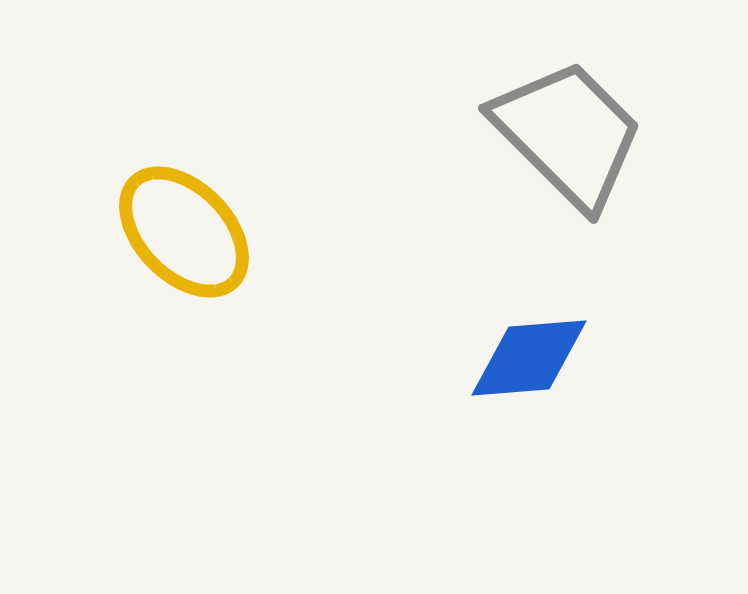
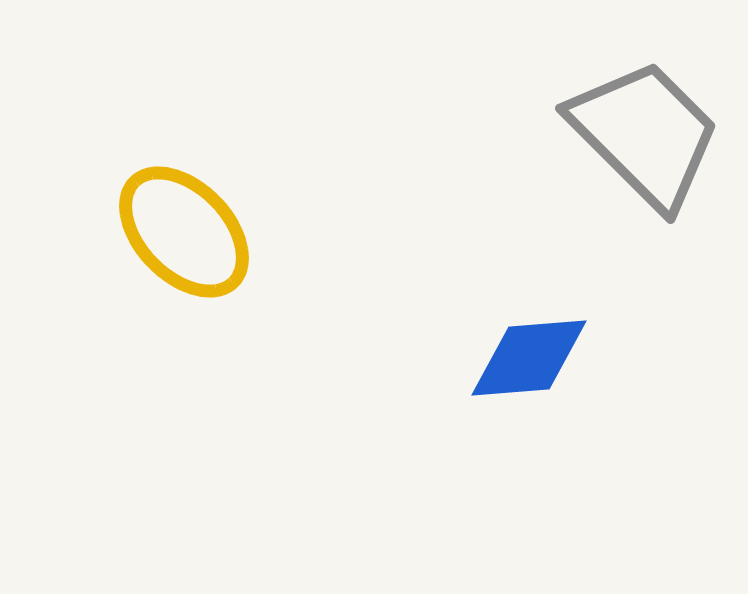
gray trapezoid: moved 77 px right
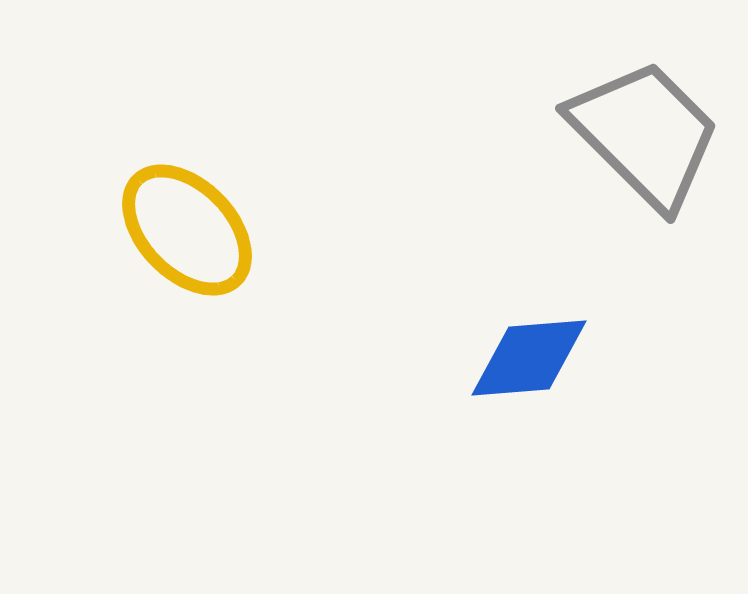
yellow ellipse: moved 3 px right, 2 px up
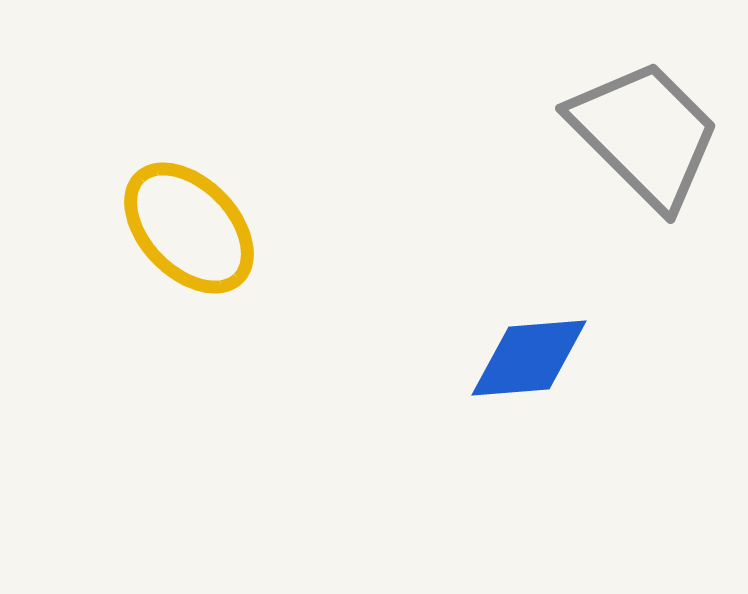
yellow ellipse: moved 2 px right, 2 px up
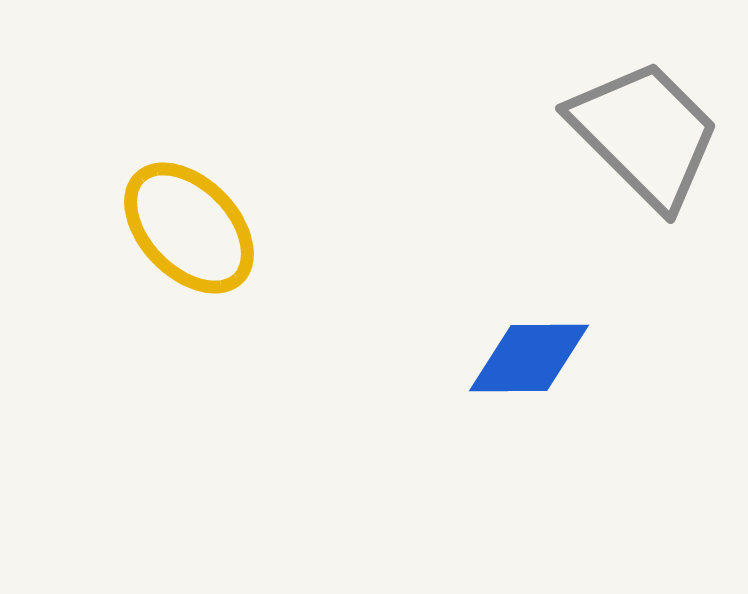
blue diamond: rotated 4 degrees clockwise
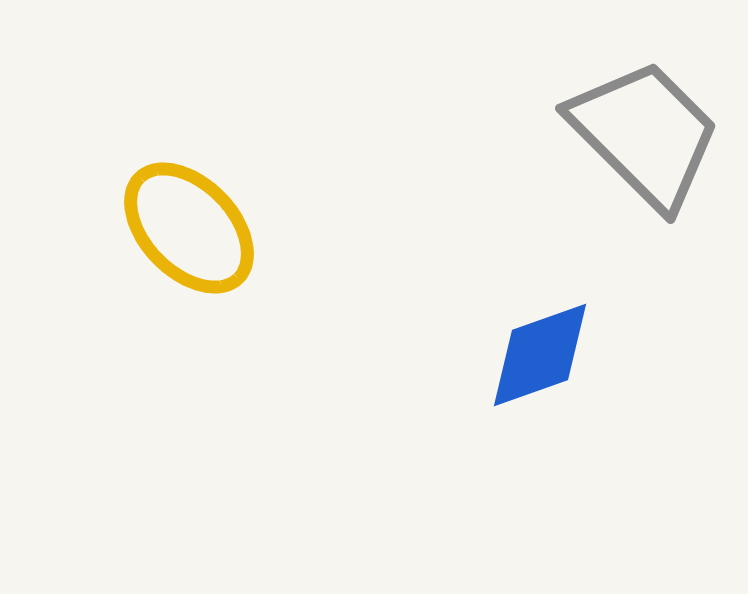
blue diamond: moved 11 px right, 3 px up; rotated 19 degrees counterclockwise
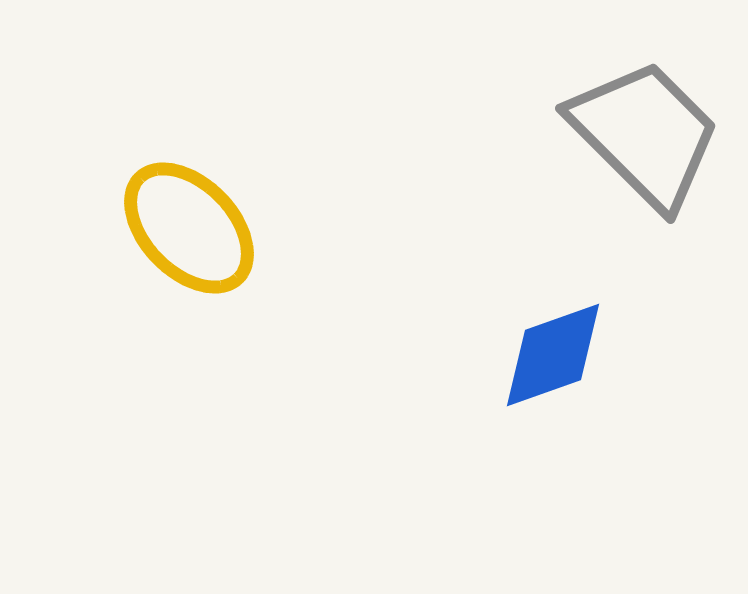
blue diamond: moved 13 px right
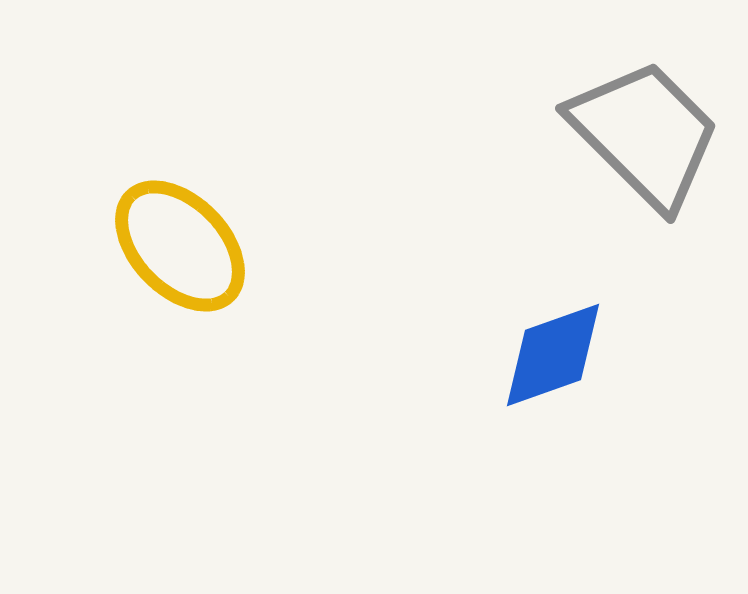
yellow ellipse: moved 9 px left, 18 px down
